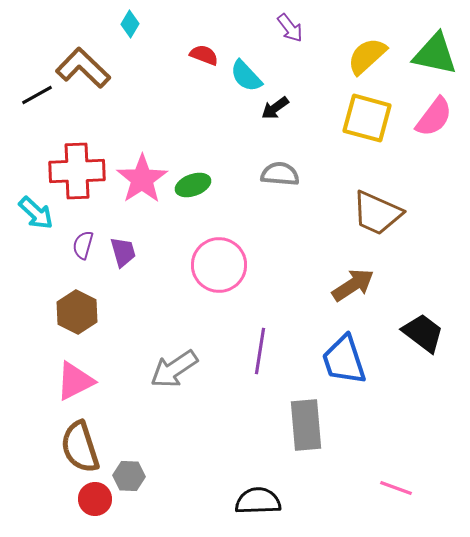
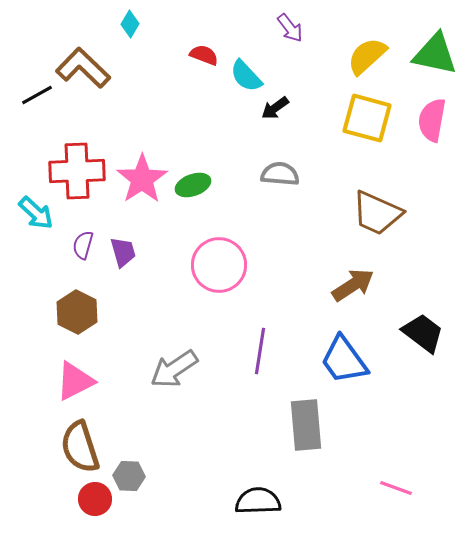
pink semicircle: moved 2 px left, 3 px down; rotated 153 degrees clockwise
blue trapezoid: rotated 18 degrees counterclockwise
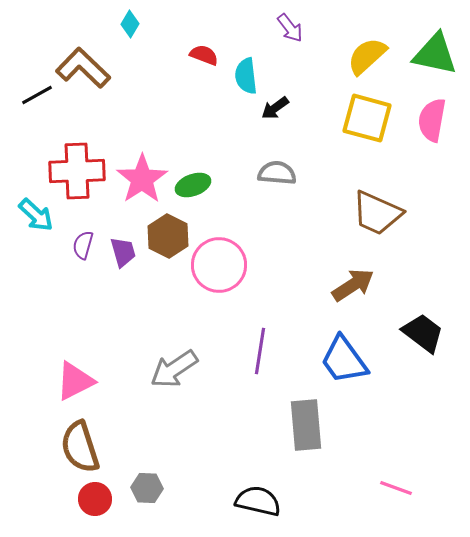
cyan semicircle: rotated 36 degrees clockwise
gray semicircle: moved 3 px left, 1 px up
cyan arrow: moved 2 px down
brown hexagon: moved 91 px right, 76 px up
gray hexagon: moved 18 px right, 12 px down
black semicircle: rotated 15 degrees clockwise
